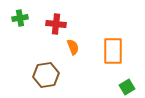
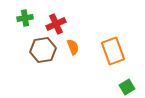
green cross: moved 5 px right
red cross: rotated 30 degrees counterclockwise
orange rectangle: rotated 20 degrees counterclockwise
brown hexagon: moved 3 px left, 25 px up
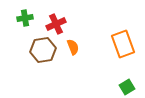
orange rectangle: moved 10 px right, 7 px up
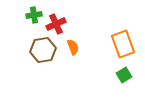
green cross: moved 9 px right, 3 px up
green square: moved 3 px left, 12 px up
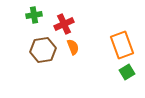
red cross: moved 8 px right
orange rectangle: moved 1 px left, 1 px down
green square: moved 3 px right, 3 px up
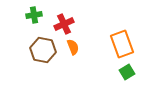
orange rectangle: moved 1 px up
brown hexagon: rotated 20 degrees clockwise
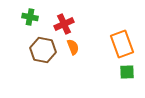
green cross: moved 4 px left, 2 px down; rotated 21 degrees clockwise
green square: rotated 28 degrees clockwise
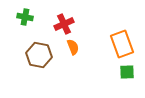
green cross: moved 5 px left
brown hexagon: moved 4 px left, 5 px down
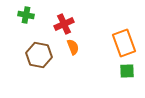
green cross: moved 1 px right, 2 px up
orange rectangle: moved 2 px right, 1 px up
green square: moved 1 px up
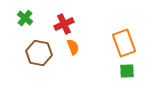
green cross: moved 1 px left, 3 px down; rotated 28 degrees clockwise
brown hexagon: moved 2 px up
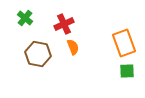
brown hexagon: moved 1 px left, 1 px down
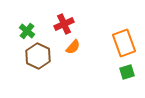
green cross: moved 2 px right, 13 px down
orange semicircle: rotated 63 degrees clockwise
brown hexagon: moved 2 px down; rotated 15 degrees clockwise
green square: moved 1 px down; rotated 14 degrees counterclockwise
